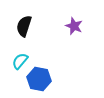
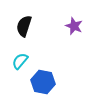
blue hexagon: moved 4 px right, 3 px down
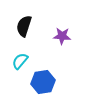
purple star: moved 12 px left, 10 px down; rotated 18 degrees counterclockwise
blue hexagon: rotated 20 degrees counterclockwise
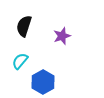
purple star: rotated 24 degrees counterclockwise
blue hexagon: rotated 20 degrees counterclockwise
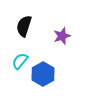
blue hexagon: moved 8 px up
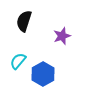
black semicircle: moved 5 px up
cyan semicircle: moved 2 px left
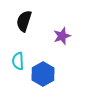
cyan semicircle: rotated 42 degrees counterclockwise
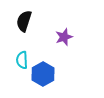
purple star: moved 2 px right, 1 px down
cyan semicircle: moved 4 px right, 1 px up
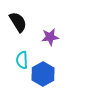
black semicircle: moved 6 px left, 1 px down; rotated 130 degrees clockwise
purple star: moved 14 px left; rotated 12 degrees clockwise
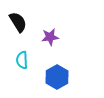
blue hexagon: moved 14 px right, 3 px down
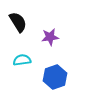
cyan semicircle: rotated 84 degrees clockwise
blue hexagon: moved 2 px left; rotated 10 degrees clockwise
